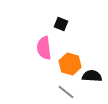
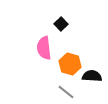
black square: rotated 24 degrees clockwise
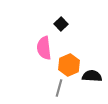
orange hexagon: moved 1 px left, 1 px down; rotated 20 degrees clockwise
gray line: moved 7 px left, 4 px up; rotated 66 degrees clockwise
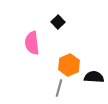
black square: moved 3 px left, 2 px up
pink semicircle: moved 12 px left, 5 px up
black semicircle: moved 2 px right, 1 px down
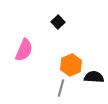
pink semicircle: moved 8 px left, 7 px down; rotated 150 degrees counterclockwise
orange hexagon: moved 2 px right
gray line: moved 2 px right
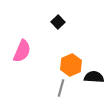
pink semicircle: moved 2 px left, 1 px down
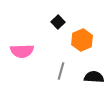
pink semicircle: rotated 65 degrees clockwise
orange hexagon: moved 11 px right, 25 px up
gray line: moved 17 px up
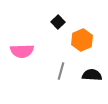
black semicircle: moved 2 px left, 2 px up
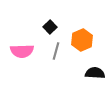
black square: moved 8 px left, 5 px down
gray line: moved 5 px left, 20 px up
black semicircle: moved 3 px right, 2 px up
